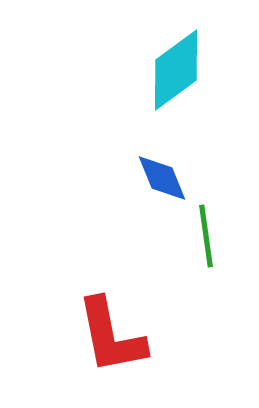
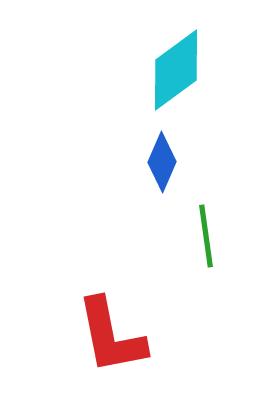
blue diamond: moved 16 px up; rotated 46 degrees clockwise
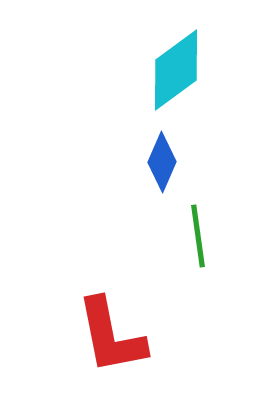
green line: moved 8 px left
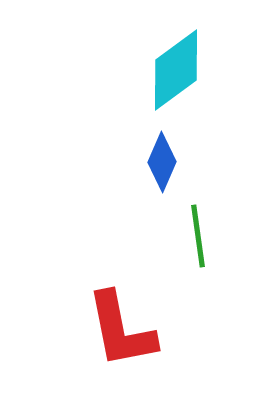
red L-shape: moved 10 px right, 6 px up
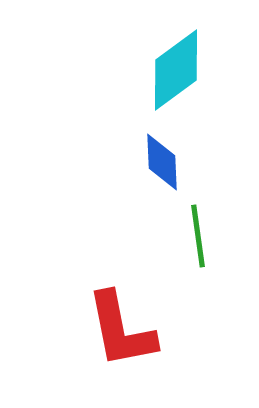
blue diamond: rotated 26 degrees counterclockwise
